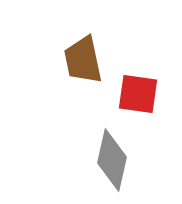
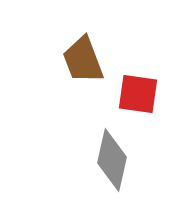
brown trapezoid: rotated 9 degrees counterclockwise
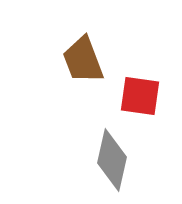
red square: moved 2 px right, 2 px down
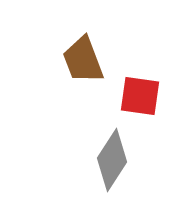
gray diamond: rotated 20 degrees clockwise
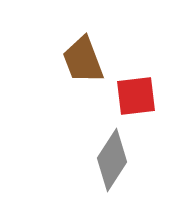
red square: moved 4 px left; rotated 15 degrees counterclockwise
